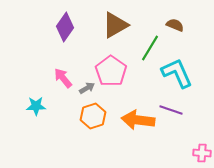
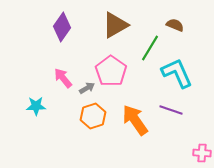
purple diamond: moved 3 px left
orange arrow: moved 3 px left; rotated 48 degrees clockwise
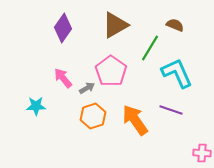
purple diamond: moved 1 px right, 1 px down
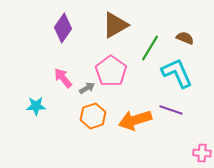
brown semicircle: moved 10 px right, 13 px down
orange arrow: rotated 72 degrees counterclockwise
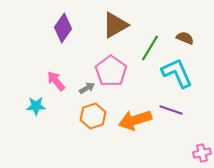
pink arrow: moved 7 px left, 3 px down
pink cross: rotated 18 degrees counterclockwise
